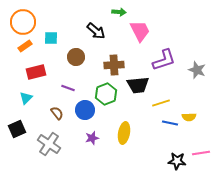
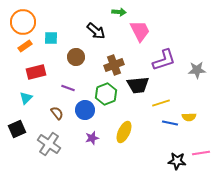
brown cross: rotated 18 degrees counterclockwise
gray star: rotated 24 degrees counterclockwise
yellow ellipse: moved 1 px up; rotated 15 degrees clockwise
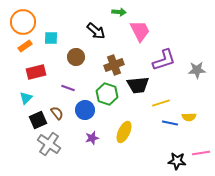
green hexagon: moved 1 px right; rotated 20 degrees counterclockwise
black square: moved 21 px right, 9 px up
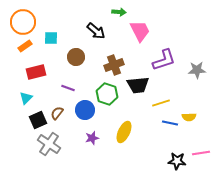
brown semicircle: rotated 104 degrees counterclockwise
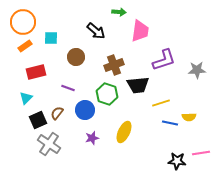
pink trapezoid: rotated 35 degrees clockwise
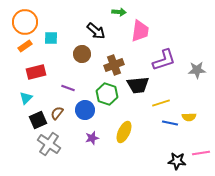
orange circle: moved 2 px right
brown circle: moved 6 px right, 3 px up
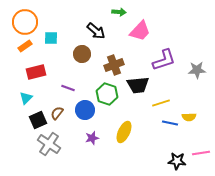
pink trapezoid: rotated 35 degrees clockwise
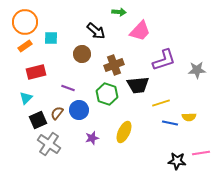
blue circle: moved 6 px left
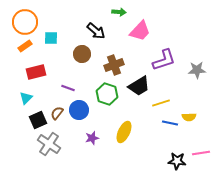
black trapezoid: moved 1 px right, 1 px down; rotated 25 degrees counterclockwise
